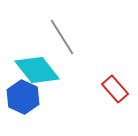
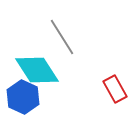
cyan diamond: rotated 6 degrees clockwise
red rectangle: rotated 12 degrees clockwise
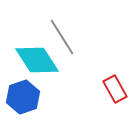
cyan diamond: moved 10 px up
blue hexagon: rotated 16 degrees clockwise
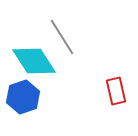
cyan diamond: moved 3 px left, 1 px down
red rectangle: moved 1 px right, 2 px down; rotated 16 degrees clockwise
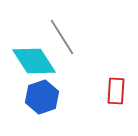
red rectangle: rotated 16 degrees clockwise
blue hexagon: moved 19 px right
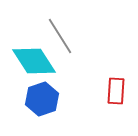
gray line: moved 2 px left, 1 px up
blue hexagon: moved 2 px down
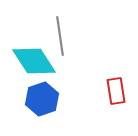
gray line: rotated 24 degrees clockwise
red rectangle: rotated 12 degrees counterclockwise
